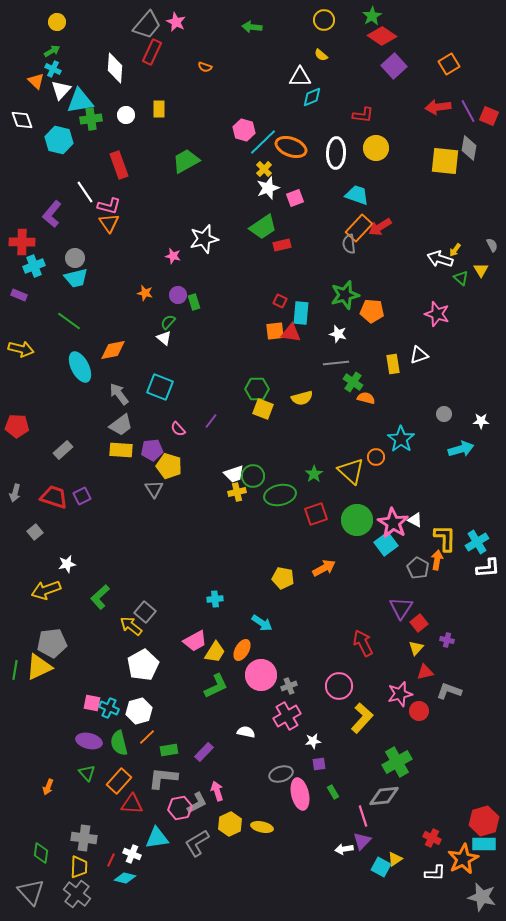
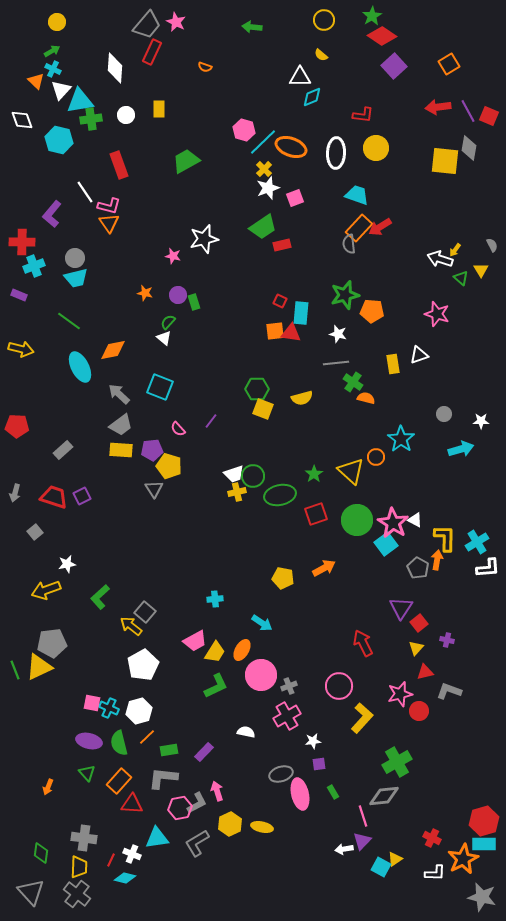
gray arrow at (119, 394): rotated 10 degrees counterclockwise
green line at (15, 670): rotated 30 degrees counterclockwise
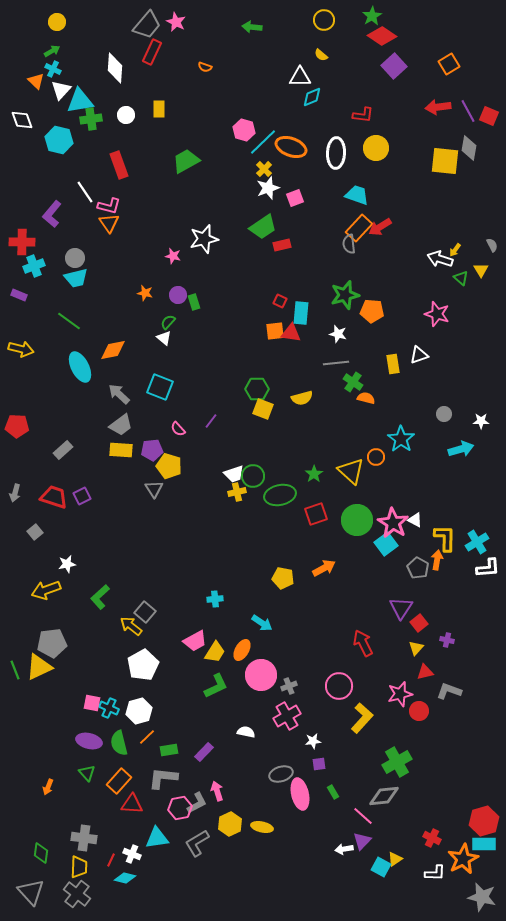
pink line at (363, 816): rotated 30 degrees counterclockwise
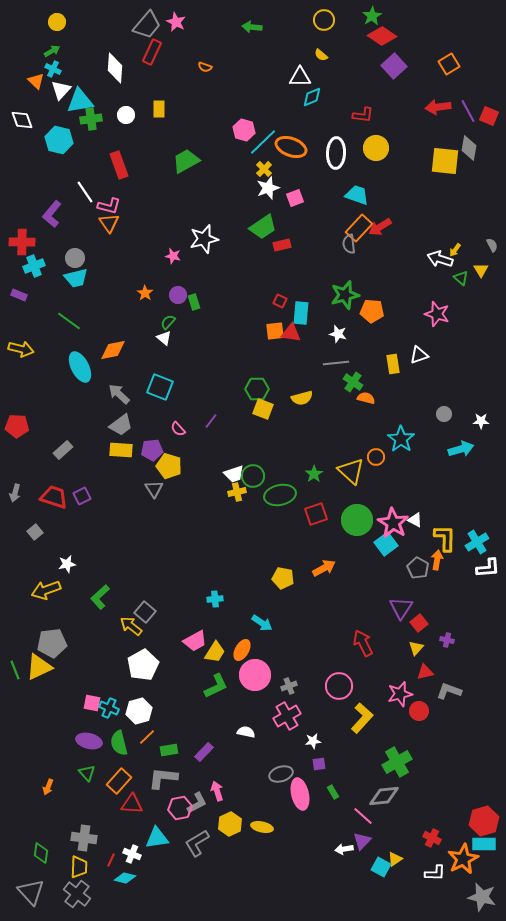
orange star at (145, 293): rotated 21 degrees clockwise
pink circle at (261, 675): moved 6 px left
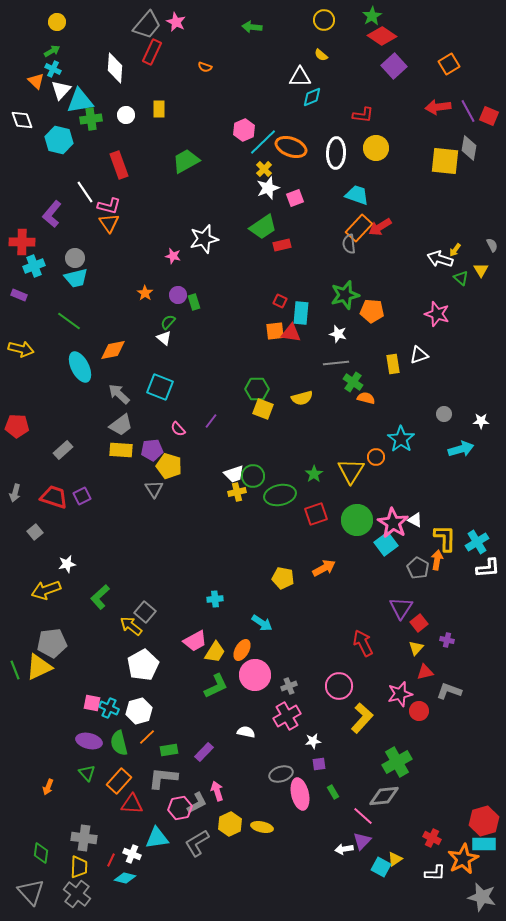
pink hexagon at (244, 130): rotated 20 degrees clockwise
yellow triangle at (351, 471): rotated 20 degrees clockwise
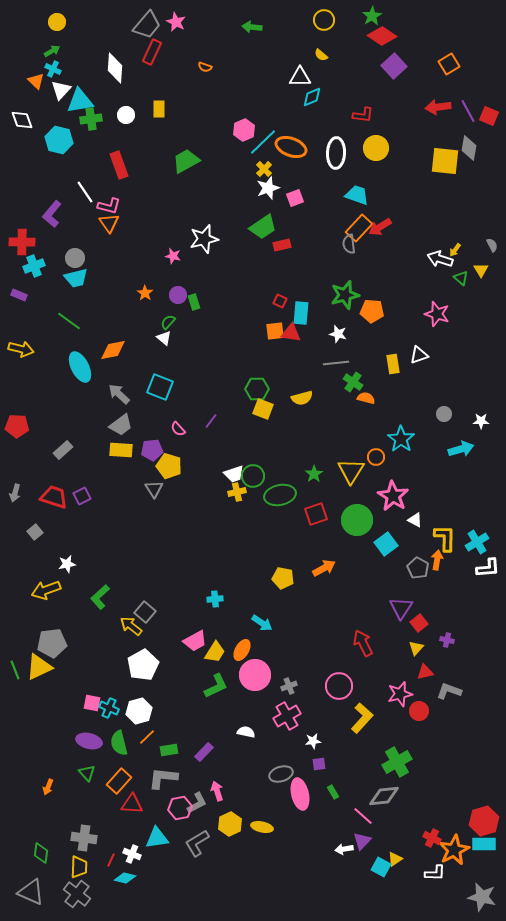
pink star at (393, 523): moved 27 px up
orange star at (463, 859): moved 9 px left, 9 px up
gray triangle at (31, 892): rotated 24 degrees counterclockwise
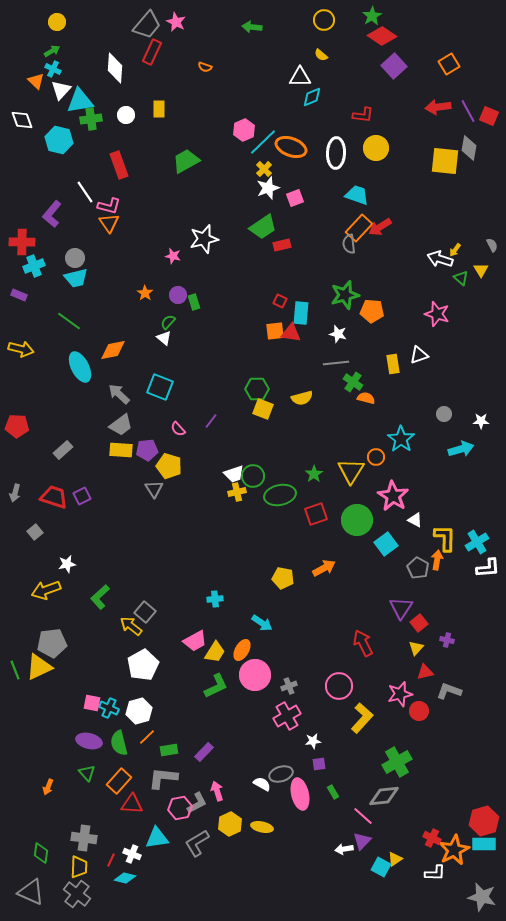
purple pentagon at (152, 450): moved 5 px left
white semicircle at (246, 732): moved 16 px right, 52 px down; rotated 18 degrees clockwise
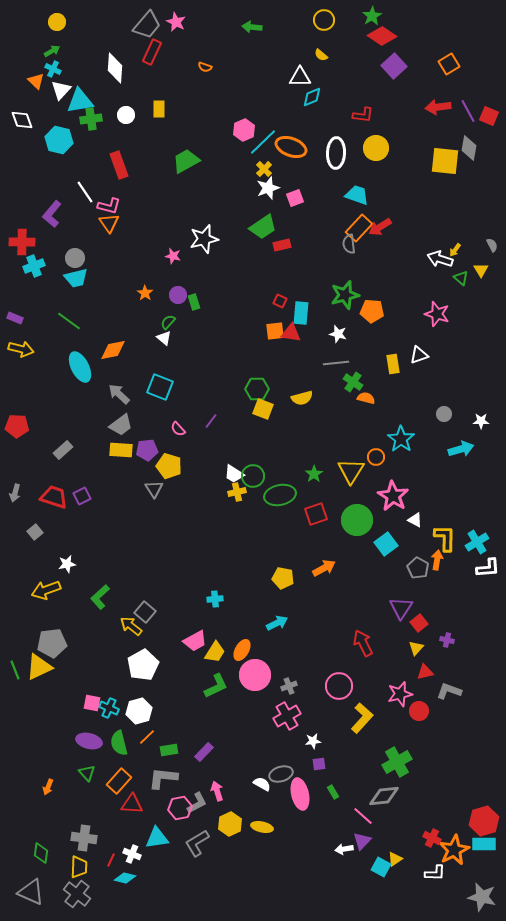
purple rectangle at (19, 295): moved 4 px left, 23 px down
white trapezoid at (234, 474): rotated 50 degrees clockwise
cyan arrow at (262, 623): moved 15 px right; rotated 60 degrees counterclockwise
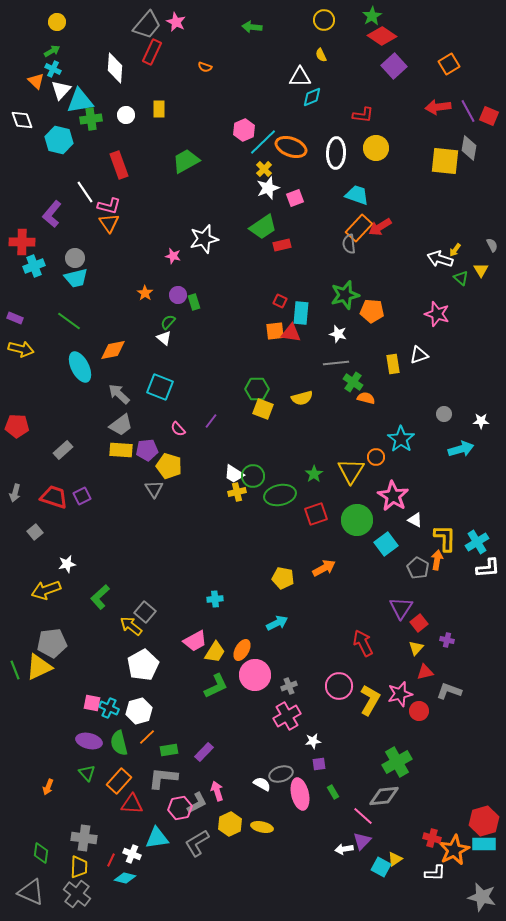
yellow semicircle at (321, 55): rotated 24 degrees clockwise
yellow L-shape at (362, 718): moved 8 px right, 18 px up; rotated 12 degrees counterclockwise
red cross at (432, 838): rotated 12 degrees counterclockwise
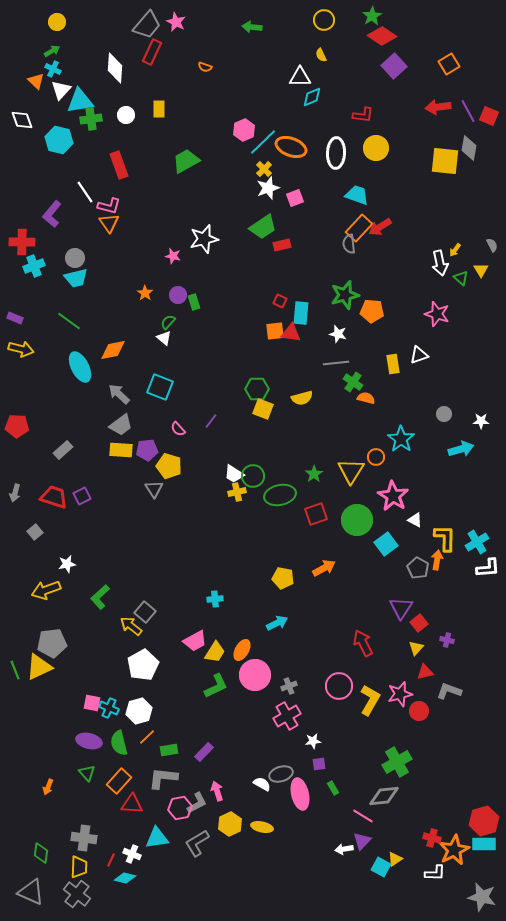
white arrow at (440, 259): moved 4 px down; rotated 120 degrees counterclockwise
green rectangle at (333, 792): moved 4 px up
pink line at (363, 816): rotated 10 degrees counterclockwise
